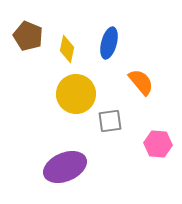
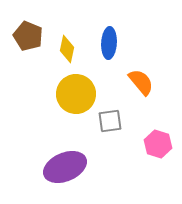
blue ellipse: rotated 12 degrees counterclockwise
pink hexagon: rotated 12 degrees clockwise
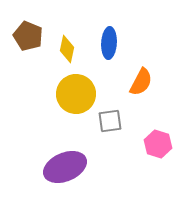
orange semicircle: rotated 68 degrees clockwise
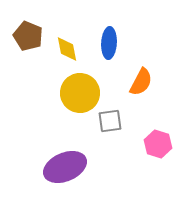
yellow diamond: rotated 24 degrees counterclockwise
yellow circle: moved 4 px right, 1 px up
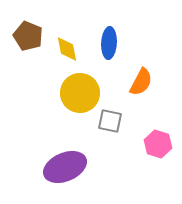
gray square: rotated 20 degrees clockwise
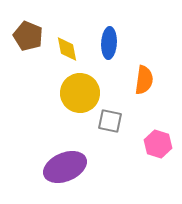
orange semicircle: moved 3 px right, 2 px up; rotated 20 degrees counterclockwise
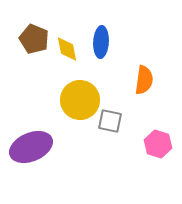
brown pentagon: moved 6 px right, 3 px down
blue ellipse: moved 8 px left, 1 px up
yellow circle: moved 7 px down
purple ellipse: moved 34 px left, 20 px up
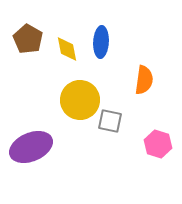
brown pentagon: moved 6 px left; rotated 8 degrees clockwise
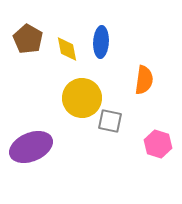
yellow circle: moved 2 px right, 2 px up
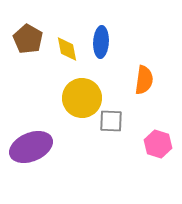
gray square: moved 1 px right; rotated 10 degrees counterclockwise
